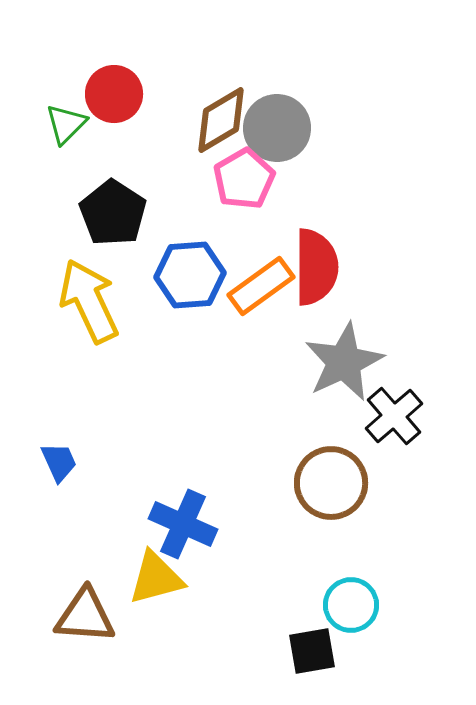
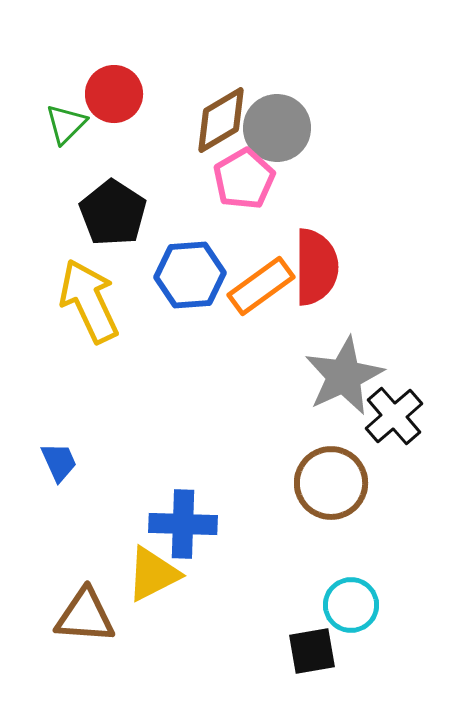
gray star: moved 14 px down
blue cross: rotated 22 degrees counterclockwise
yellow triangle: moved 3 px left, 4 px up; rotated 12 degrees counterclockwise
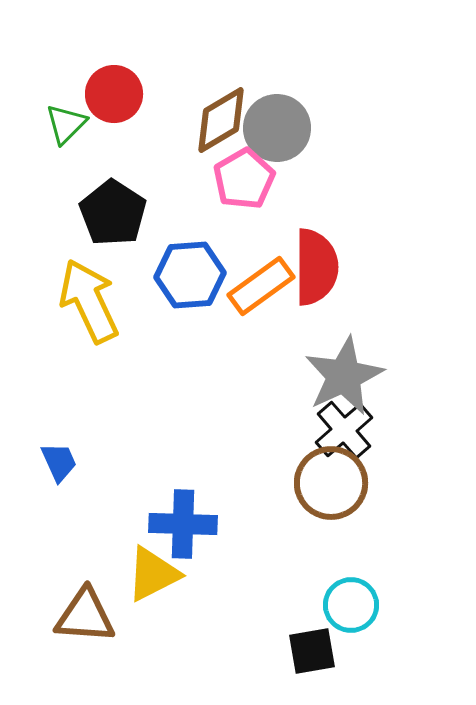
black cross: moved 50 px left, 14 px down
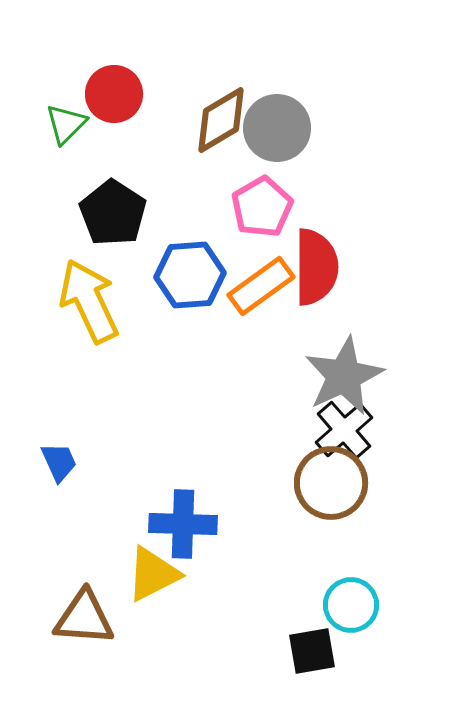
pink pentagon: moved 18 px right, 28 px down
brown triangle: moved 1 px left, 2 px down
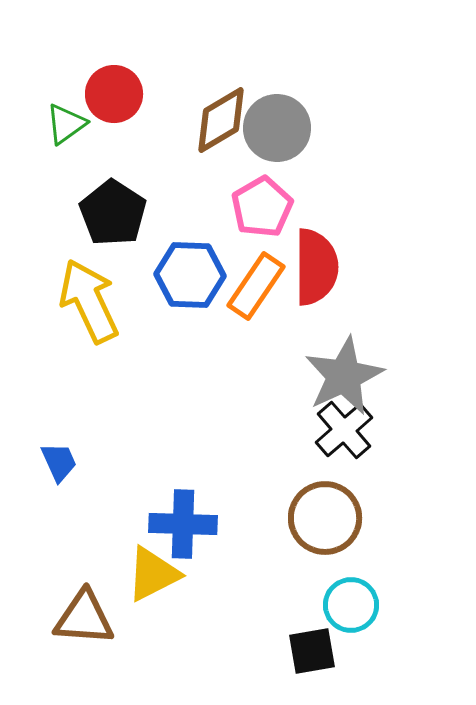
green triangle: rotated 9 degrees clockwise
blue hexagon: rotated 6 degrees clockwise
orange rectangle: moved 5 px left; rotated 20 degrees counterclockwise
brown circle: moved 6 px left, 35 px down
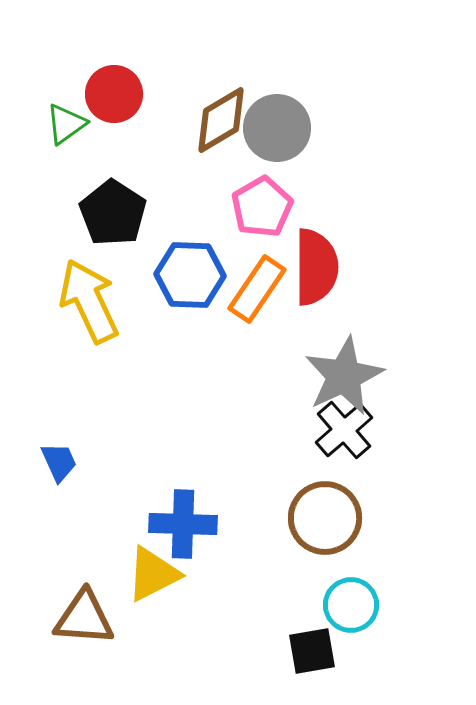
orange rectangle: moved 1 px right, 3 px down
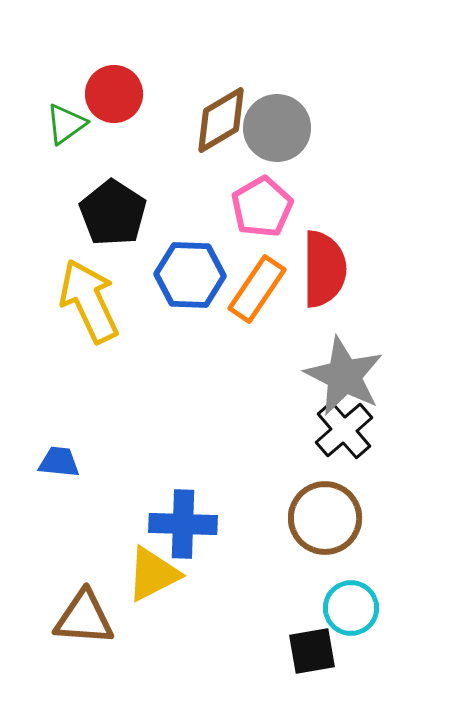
red semicircle: moved 8 px right, 2 px down
gray star: rotated 20 degrees counterclockwise
blue trapezoid: rotated 60 degrees counterclockwise
cyan circle: moved 3 px down
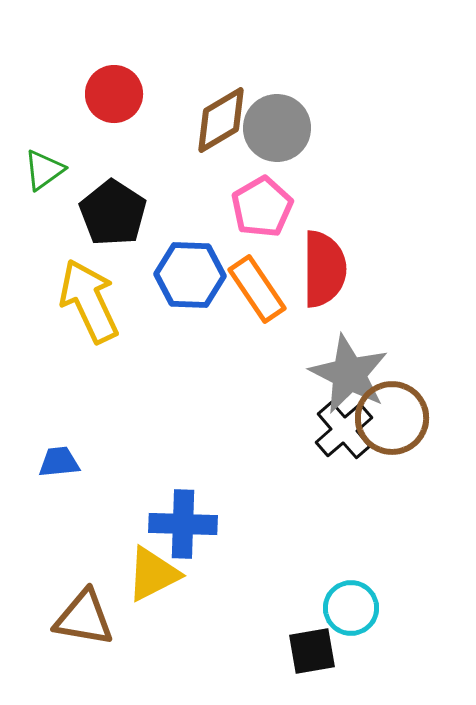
green triangle: moved 22 px left, 46 px down
orange rectangle: rotated 68 degrees counterclockwise
gray star: moved 5 px right, 2 px up
blue trapezoid: rotated 12 degrees counterclockwise
brown circle: moved 67 px right, 100 px up
brown triangle: rotated 6 degrees clockwise
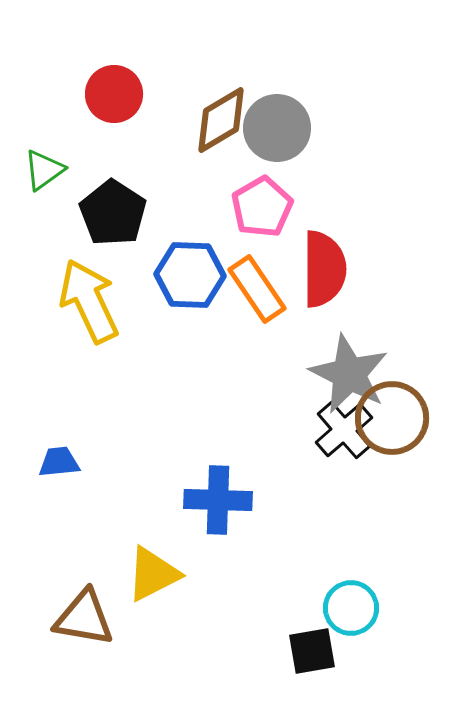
blue cross: moved 35 px right, 24 px up
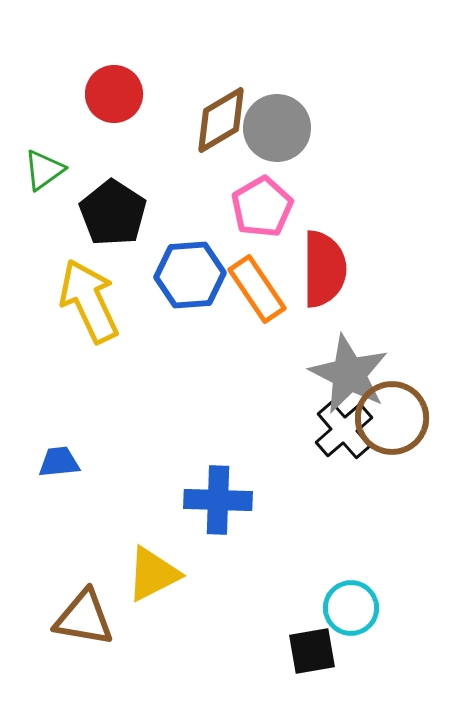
blue hexagon: rotated 6 degrees counterclockwise
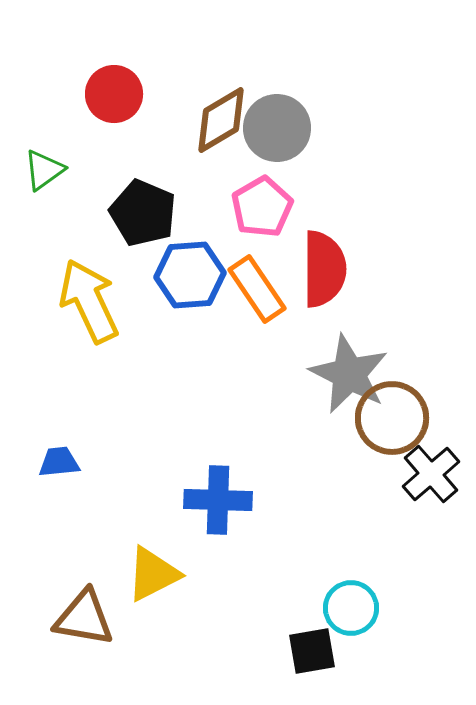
black pentagon: moved 30 px right; rotated 10 degrees counterclockwise
black cross: moved 87 px right, 44 px down
